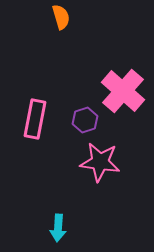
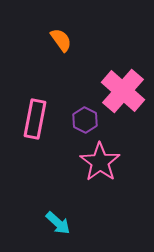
orange semicircle: moved 23 px down; rotated 20 degrees counterclockwise
purple hexagon: rotated 15 degrees counterclockwise
pink star: rotated 27 degrees clockwise
cyan arrow: moved 5 px up; rotated 52 degrees counterclockwise
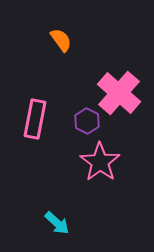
pink cross: moved 4 px left, 2 px down
purple hexagon: moved 2 px right, 1 px down
cyan arrow: moved 1 px left
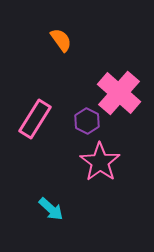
pink rectangle: rotated 21 degrees clockwise
cyan arrow: moved 6 px left, 14 px up
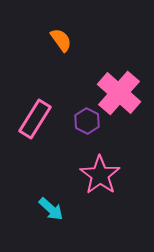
pink star: moved 13 px down
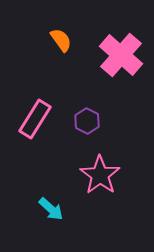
pink cross: moved 2 px right, 38 px up
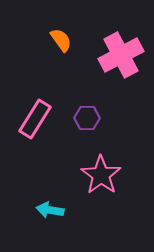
pink cross: rotated 21 degrees clockwise
purple hexagon: moved 3 px up; rotated 25 degrees counterclockwise
pink star: moved 1 px right
cyan arrow: moved 1 px left, 1 px down; rotated 148 degrees clockwise
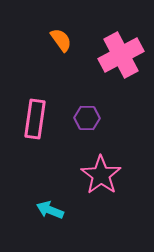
pink rectangle: rotated 24 degrees counterclockwise
cyan arrow: rotated 12 degrees clockwise
